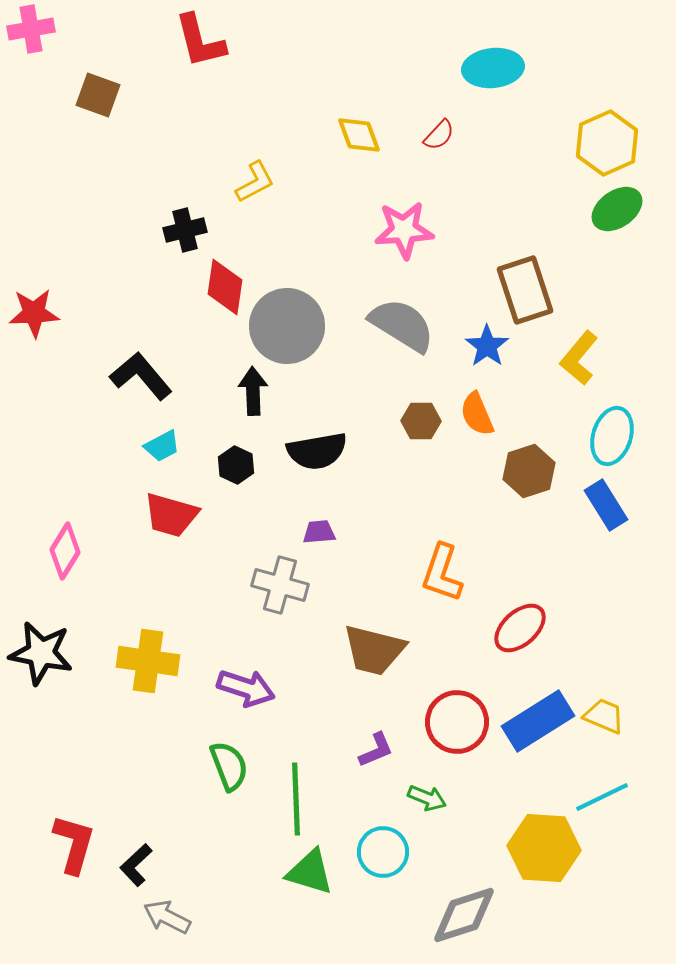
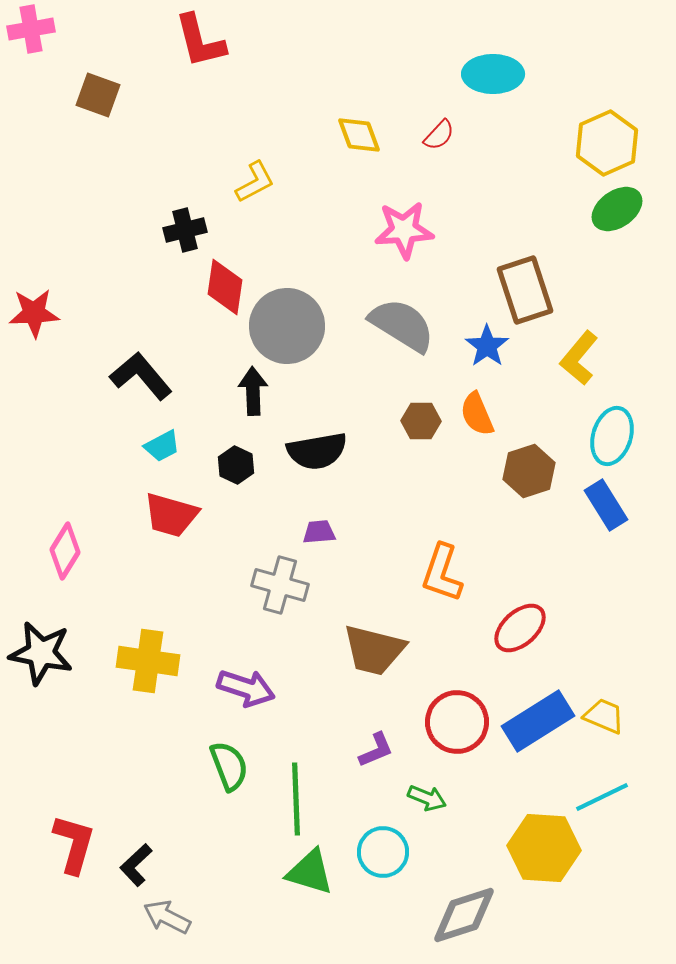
cyan ellipse at (493, 68): moved 6 px down; rotated 6 degrees clockwise
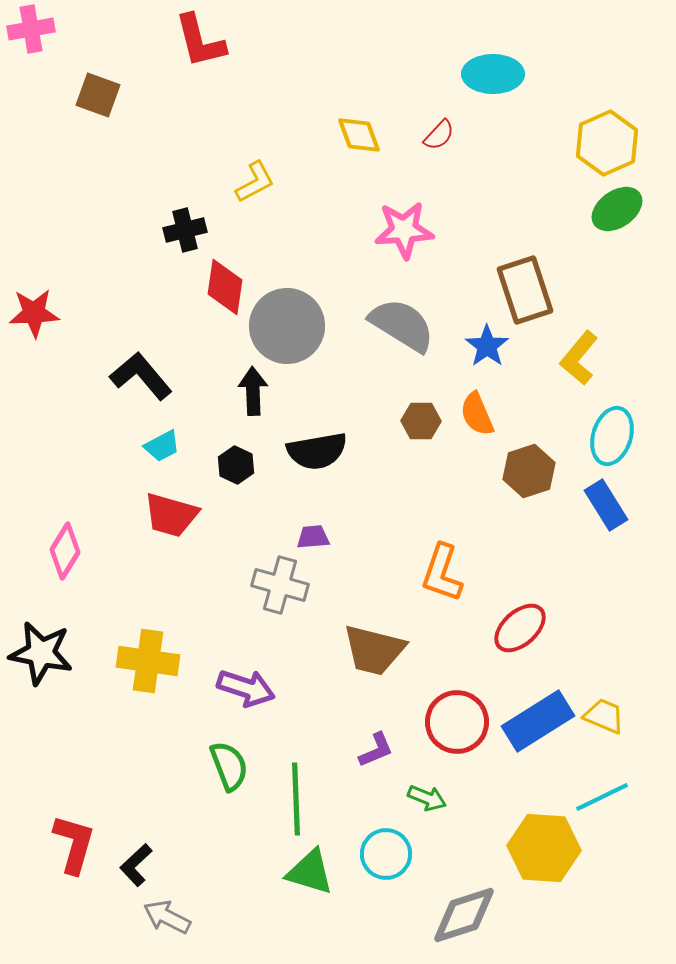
purple trapezoid at (319, 532): moved 6 px left, 5 px down
cyan circle at (383, 852): moved 3 px right, 2 px down
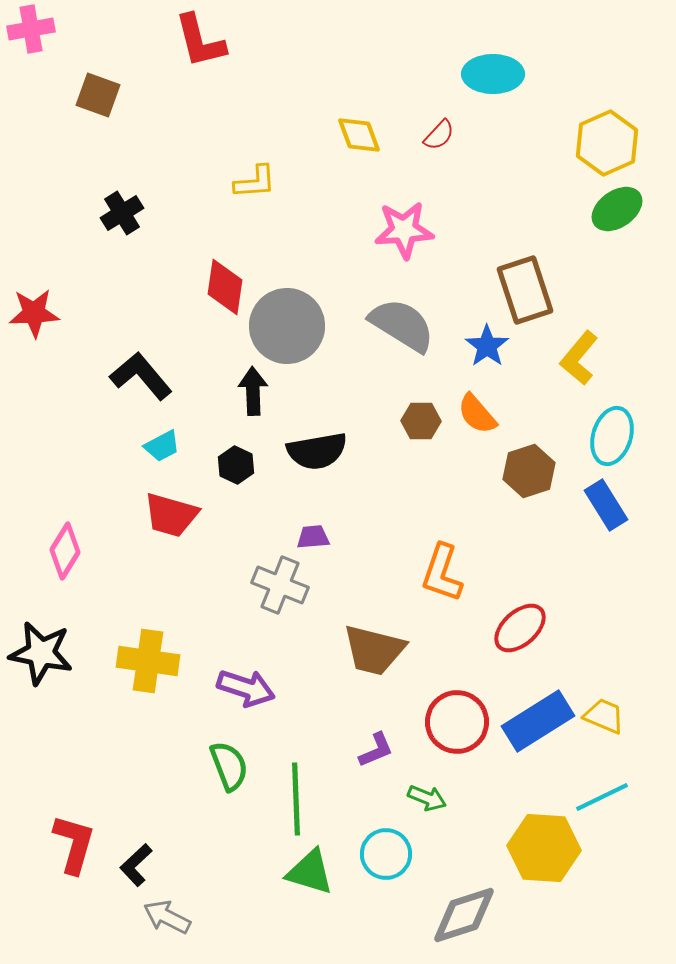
yellow L-shape at (255, 182): rotated 24 degrees clockwise
black cross at (185, 230): moved 63 px left, 17 px up; rotated 18 degrees counterclockwise
orange semicircle at (477, 414): rotated 18 degrees counterclockwise
gray cross at (280, 585): rotated 6 degrees clockwise
